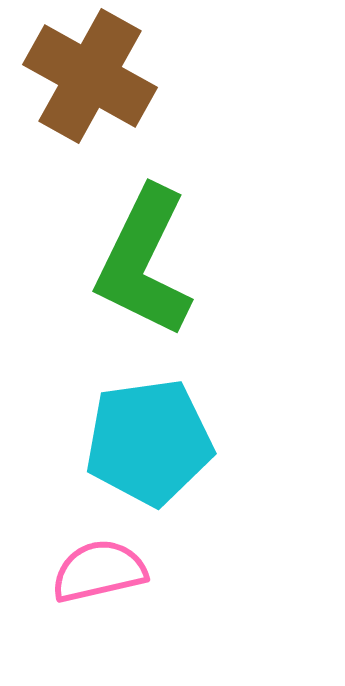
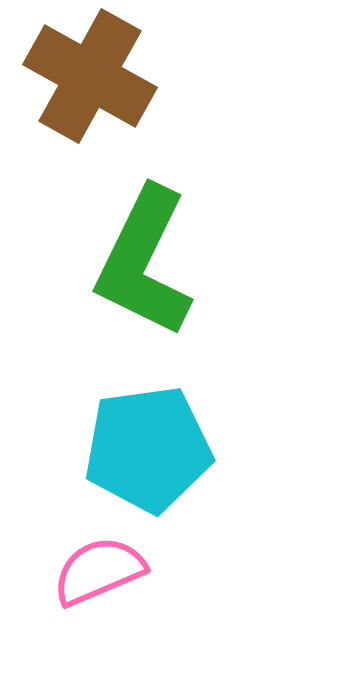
cyan pentagon: moved 1 px left, 7 px down
pink semicircle: rotated 10 degrees counterclockwise
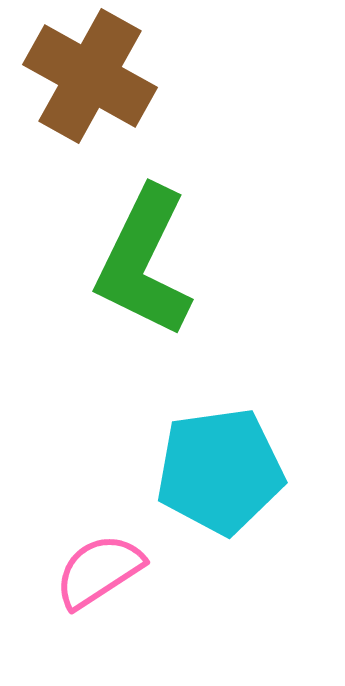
cyan pentagon: moved 72 px right, 22 px down
pink semicircle: rotated 10 degrees counterclockwise
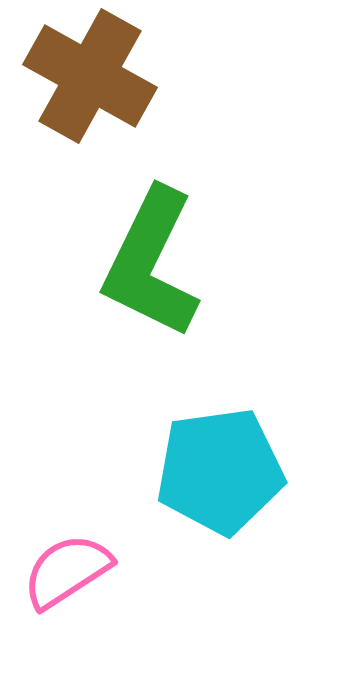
green L-shape: moved 7 px right, 1 px down
pink semicircle: moved 32 px left
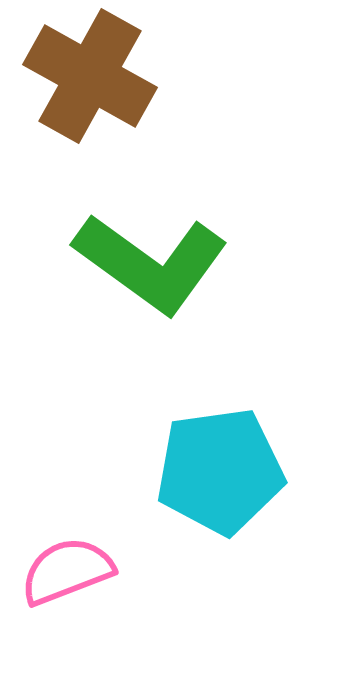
green L-shape: rotated 80 degrees counterclockwise
pink semicircle: rotated 12 degrees clockwise
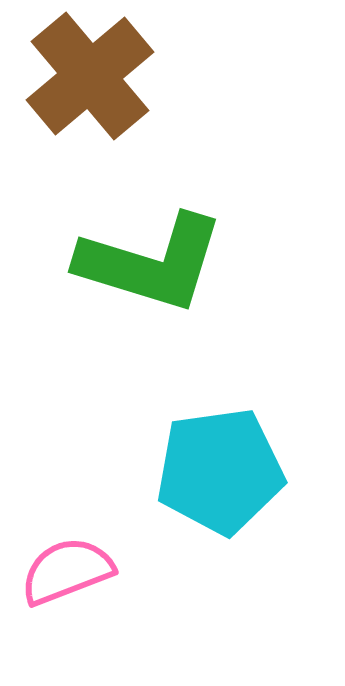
brown cross: rotated 21 degrees clockwise
green L-shape: rotated 19 degrees counterclockwise
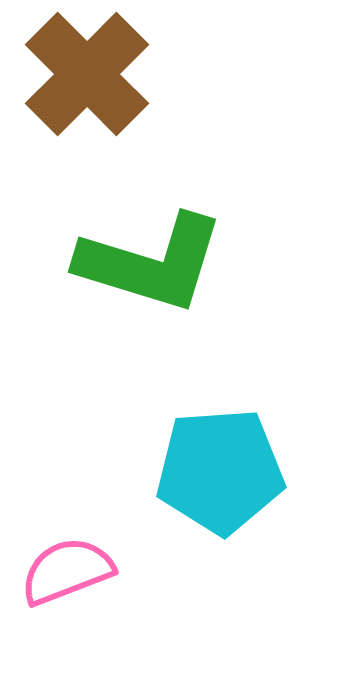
brown cross: moved 3 px left, 2 px up; rotated 5 degrees counterclockwise
cyan pentagon: rotated 4 degrees clockwise
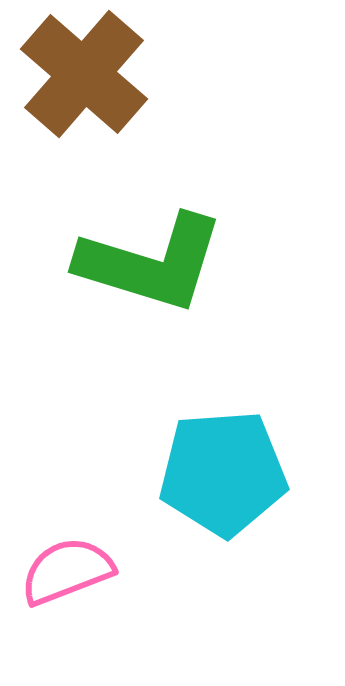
brown cross: moved 3 px left; rotated 4 degrees counterclockwise
cyan pentagon: moved 3 px right, 2 px down
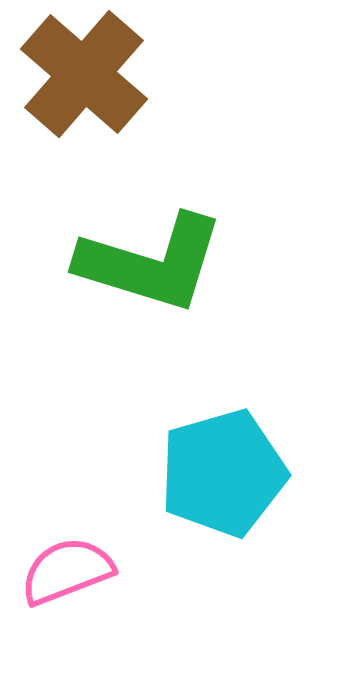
cyan pentagon: rotated 12 degrees counterclockwise
